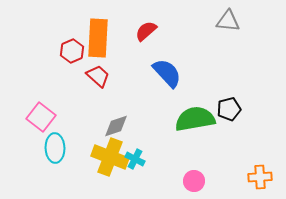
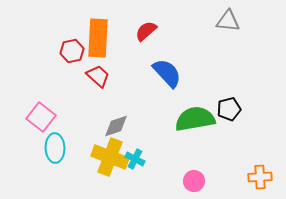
red hexagon: rotated 10 degrees clockwise
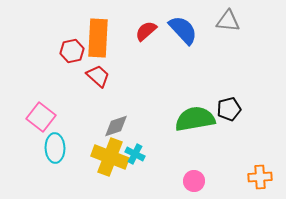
blue semicircle: moved 16 px right, 43 px up
cyan cross: moved 5 px up
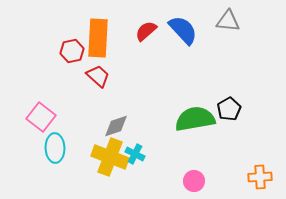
black pentagon: rotated 15 degrees counterclockwise
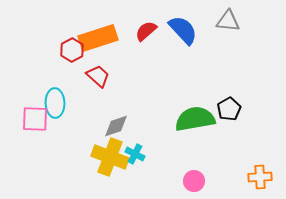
orange rectangle: rotated 69 degrees clockwise
red hexagon: moved 1 px up; rotated 15 degrees counterclockwise
pink square: moved 6 px left, 2 px down; rotated 36 degrees counterclockwise
cyan ellipse: moved 45 px up
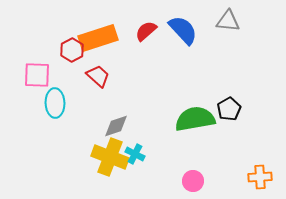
pink square: moved 2 px right, 44 px up
pink circle: moved 1 px left
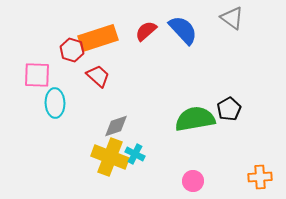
gray triangle: moved 4 px right, 3 px up; rotated 30 degrees clockwise
red hexagon: rotated 15 degrees counterclockwise
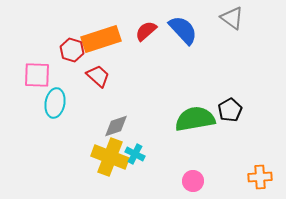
orange rectangle: moved 3 px right, 1 px down
cyan ellipse: rotated 12 degrees clockwise
black pentagon: moved 1 px right, 1 px down
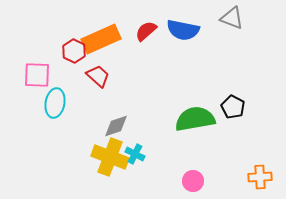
gray triangle: rotated 15 degrees counterclockwise
blue semicircle: rotated 144 degrees clockwise
orange rectangle: rotated 6 degrees counterclockwise
red hexagon: moved 2 px right, 1 px down; rotated 10 degrees clockwise
black pentagon: moved 3 px right, 3 px up; rotated 15 degrees counterclockwise
